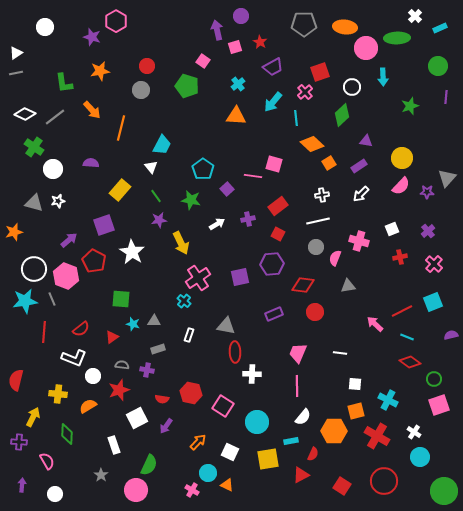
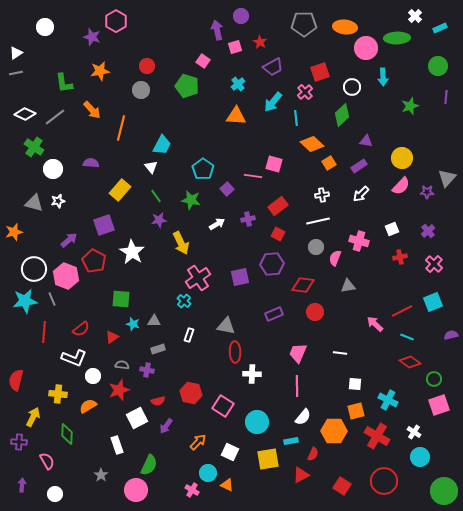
red semicircle at (162, 399): moved 4 px left, 2 px down; rotated 24 degrees counterclockwise
white rectangle at (114, 445): moved 3 px right
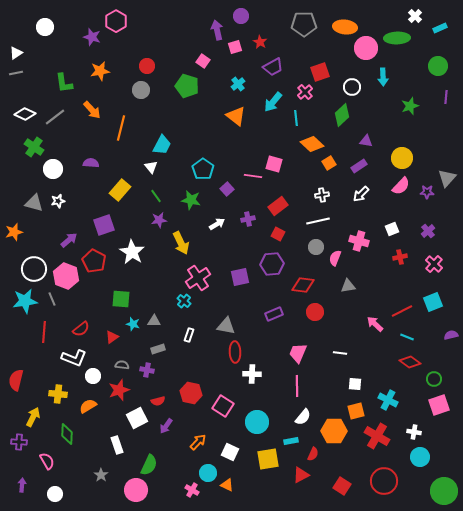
orange triangle at (236, 116): rotated 35 degrees clockwise
white cross at (414, 432): rotated 24 degrees counterclockwise
